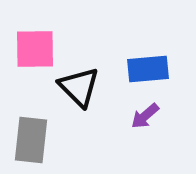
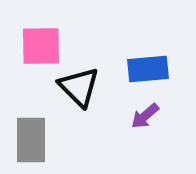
pink square: moved 6 px right, 3 px up
gray rectangle: rotated 6 degrees counterclockwise
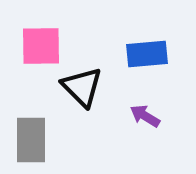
blue rectangle: moved 1 px left, 15 px up
black triangle: moved 3 px right
purple arrow: rotated 72 degrees clockwise
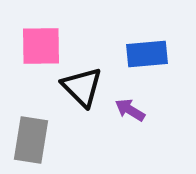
purple arrow: moved 15 px left, 6 px up
gray rectangle: rotated 9 degrees clockwise
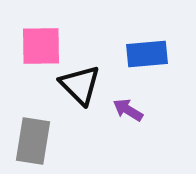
black triangle: moved 2 px left, 2 px up
purple arrow: moved 2 px left
gray rectangle: moved 2 px right, 1 px down
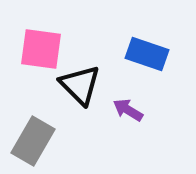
pink square: moved 3 px down; rotated 9 degrees clockwise
blue rectangle: rotated 24 degrees clockwise
gray rectangle: rotated 21 degrees clockwise
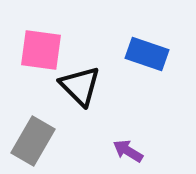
pink square: moved 1 px down
black triangle: moved 1 px down
purple arrow: moved 41 px down
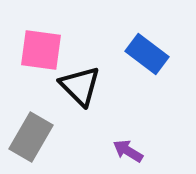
blue rectangle: rotated 18 degrees clockwise
gray rectangle: moved 2 px left, 4 px up
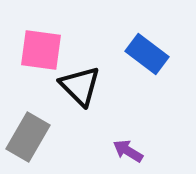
gray rectangle: moved 3 px left
